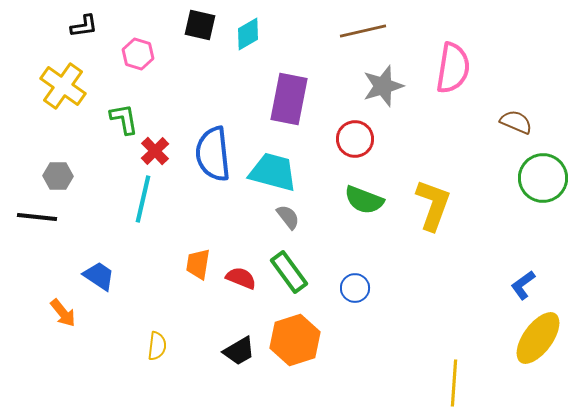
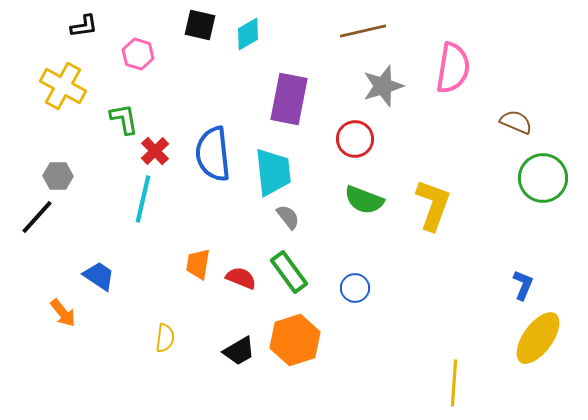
yellow cross: rotated 6 degrees counterclockwise
cyan trapezoid: rotated 69 degrees clockwise
black line: rotated 54 degrees counterclockwise
blue L-shape: rotated 148 degrees clockwise
yellow semicircle: moved 8 px right, 8 px up
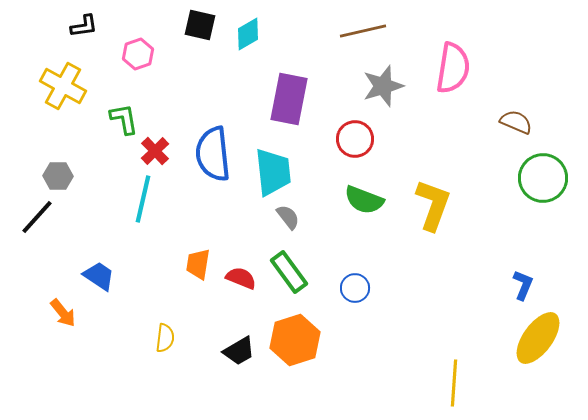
pink hexagon: rotated 24 degrees clockwise
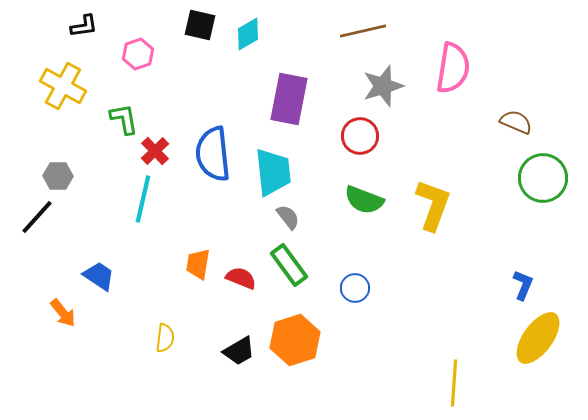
red circle: moved 5 px right, 3 px up
green rectangle: moved 7 px up
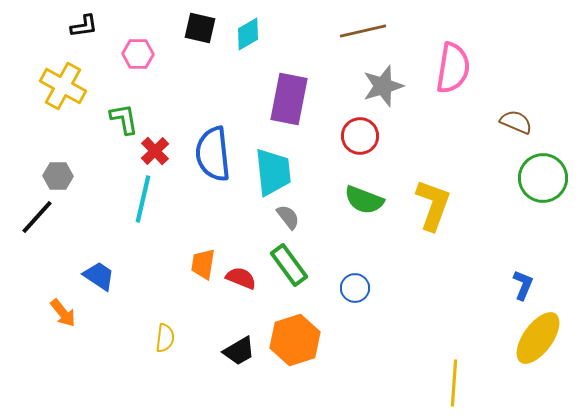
black square: moved 3 px down
pink hexagon: rotated 20 degrees clockwise
orange trapezoid: moved 5 px right
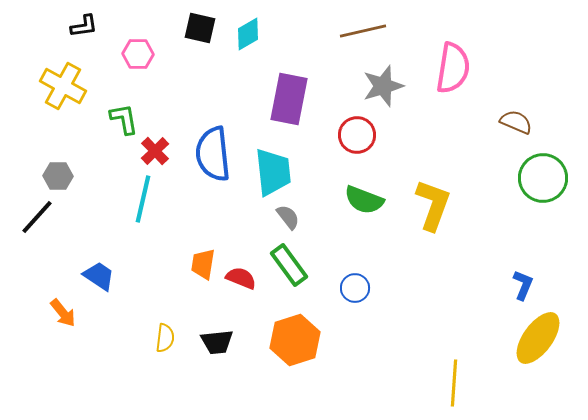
red circle: moved 3 px left, 1 px up
black trapezoid: moved 22 px left, 9 px up; rotated 24 degrees clockwise
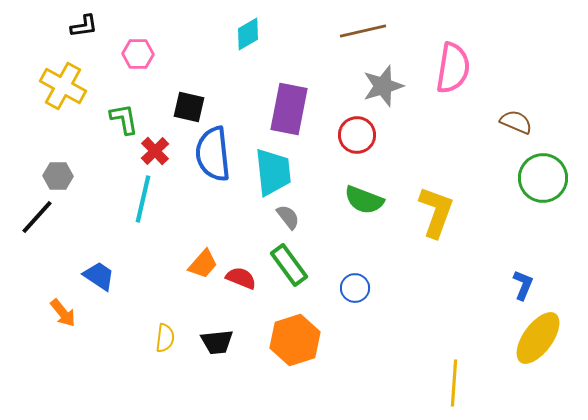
black square: moved 11 px left, 79 px down
purple rectangle: moved 10 px down
yellow L-shape: moved 3 px right, 7 px down
orange trapezoid: rotated 148 degrees counterclockwise
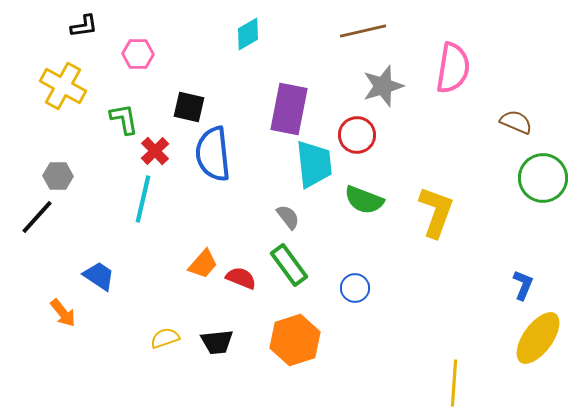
cyan trapezoid: moved 41 px right, 8 px up
yellow semicircle: rotated 116 degrees counterclockwise
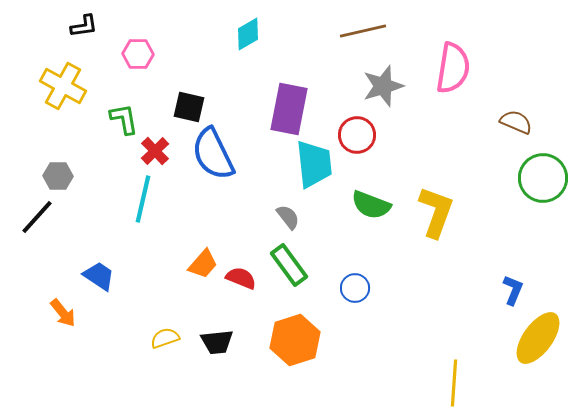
blue semicircle: rotated 20 degrees counterclockwise
green semicircle: moved 7 px right, 5 px down
blue L-shape: moved 10 px left, 5 px down
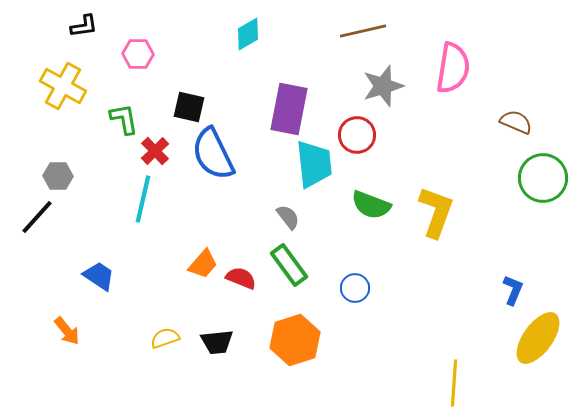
orange arrow: moved 4 px right, 18 px down
